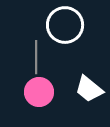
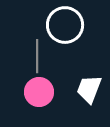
gray line: moved 1 px right, 1 px up
white trapezoid: rotated 72 degrees clockwise
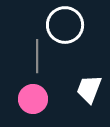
pink circle: moved 6 px left, 7 px down
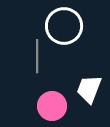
white circle: moved 1 px left, 1 px down
pink circle: moved 19 px right, 7 px down
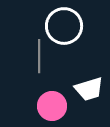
gray line: moved 2 px right
white trapezoid: rotated 128 degrees counterclockwise
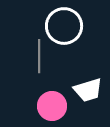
white trapezoid: moved 1 px left, 1 px down
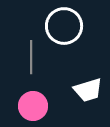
gray line: moved 8 px left, 1 px down
pink circle: moved 19 px left
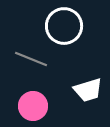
gray line: moved 2 px down; rotated 68 degrees counterclockwise
